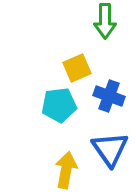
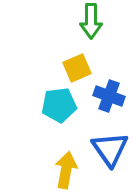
green arrow: moved 14 px left
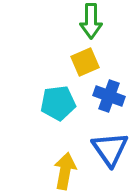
yellow square: moved 8 px right, 6 px up
cyan pentagon: moved 1 px left, 2 px up
yellow arrow: moved 1 px left, 1 px down
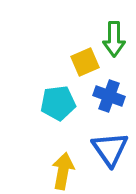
green arrow: moved 23 px right, 18 px down
yellow arrow: moved 2 px left
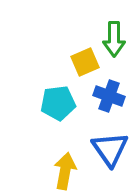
yellow arrow: moved 2 px right
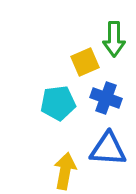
blue cross: moved 3 px left, 2 px down
blue triangle: moved 2 px left; rotated 51 degrees counterclockwise
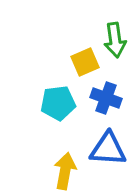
green arrow: moved 1 px right, 1 px down; rotated 8 degrees counterclockwise
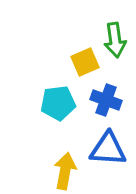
blue cross: moved 2 px down
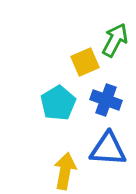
green arrow: rotated 144 degrees counterclockwise
cyan pentagon: rotated 24 degrees counterclockwise
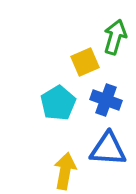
green arrow: moved 3 px up; rotated 12 degrees counterclockwise
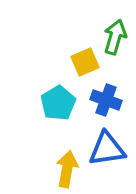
blue triangle: moved 1 px left; rotated 12 degrees counterclockwise
yellow arrow: moved 2 px right, 2 px up
